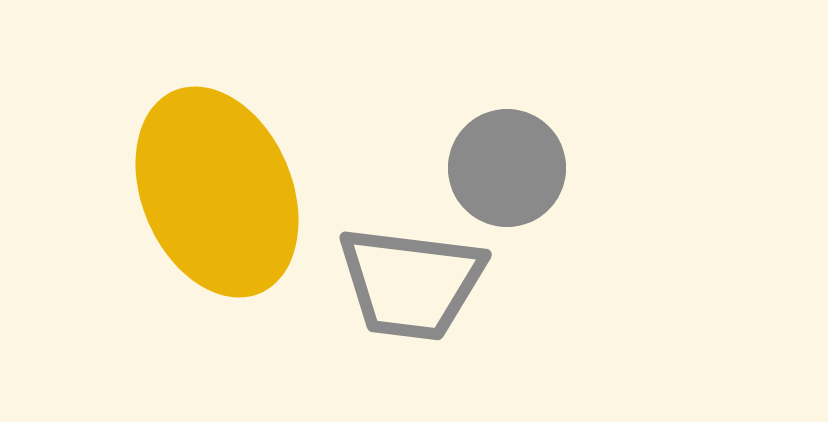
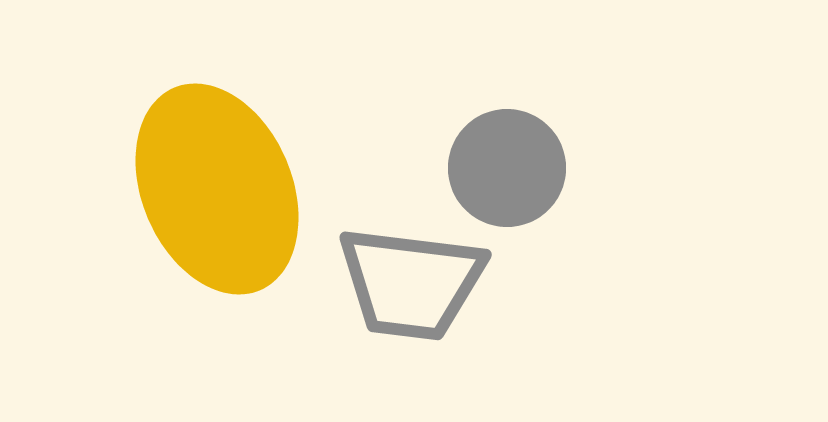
yellow ellipse: moved 3 px up
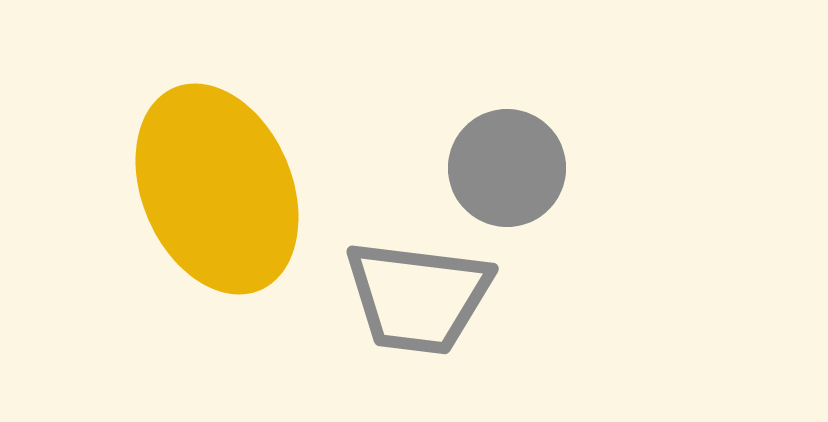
gray trapezoid: moved 7 px right, 14 px down
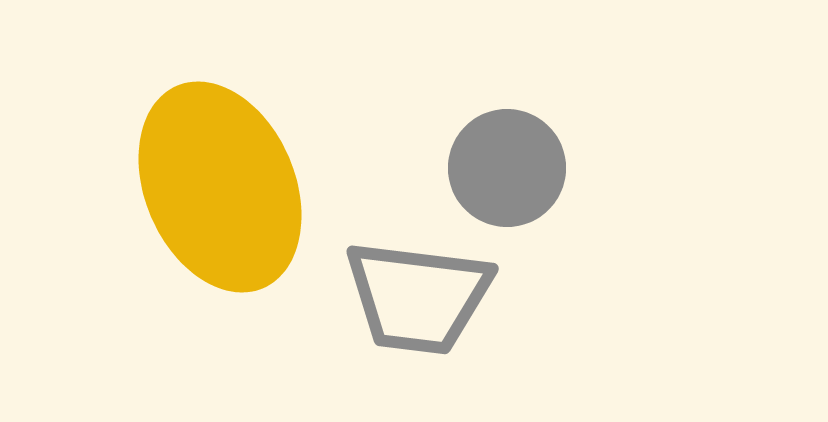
yellow ellipse: moved 3 px right, 2 px up
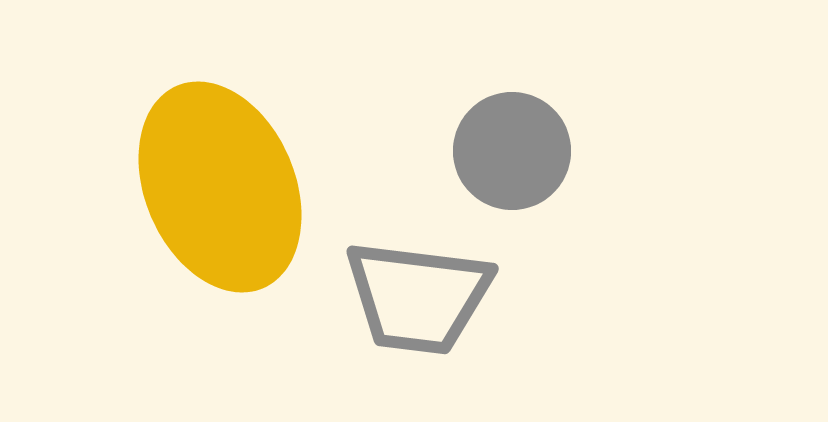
gray circle: moved 5 px right, 17 px up
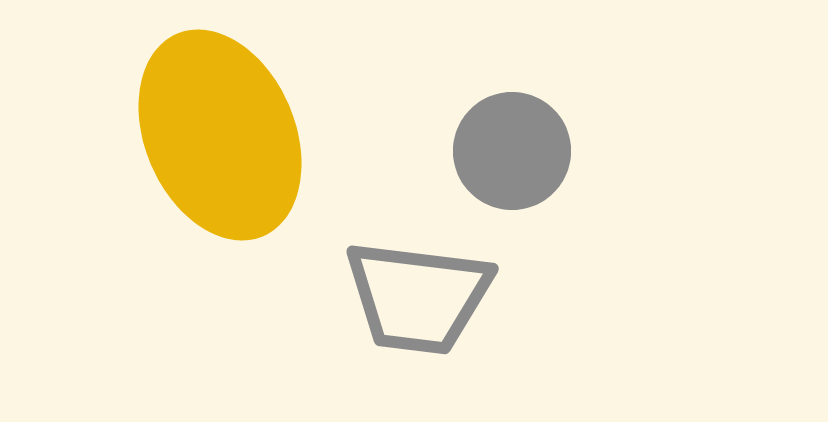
yellow ellipse: moved 52 px up
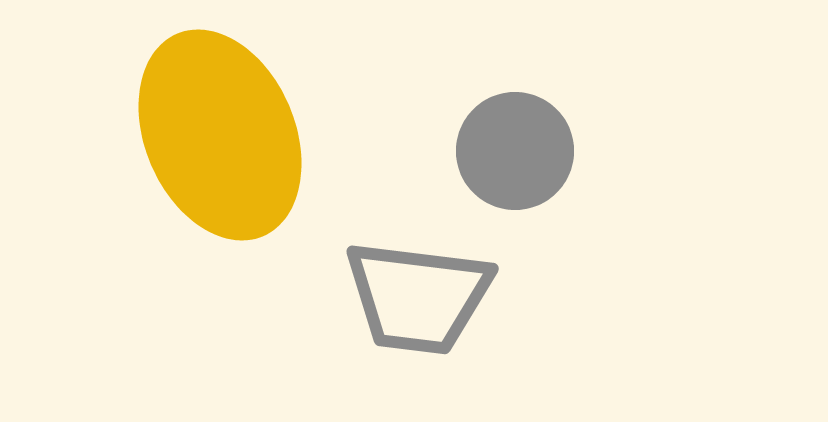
gray circle: moved 3 px right
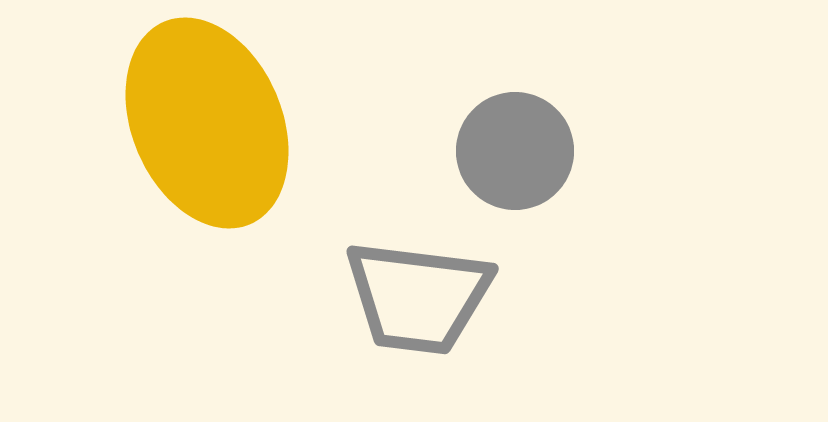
yellow ellipse: moved 13 px left, 12 px up
